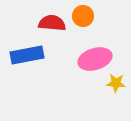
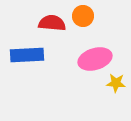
blue rectangle: rotated 8 degrees clockwise
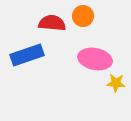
blue rectangle: rotated 16 degrees counterclockwise
pink ellipse: rotated 28 degrees clockwise
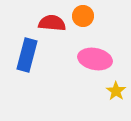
blue rectangle: rotated 56 degrees counterclockwise
yellow star: moved 8 px down; rotated 30 degrees clockwise
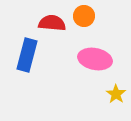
orange circle: moved 1 px right
yellow star: moved 3 px down
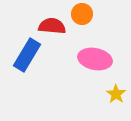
orange circle: moved 2 px left, 2 px up
red semicircle: moved 3 px down
blue rectangle: rotated 16 degrees clockwise
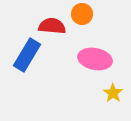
yellow star: moved 3 px left, 1 px up
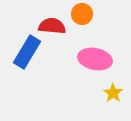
blue rectangle: moved 3 px up
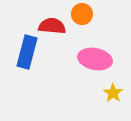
blue rectangle: rotated 16 degrees counterclockwise
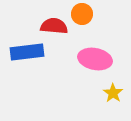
red semicircle: moved 2 px right
blue rectangle: rotated 68 degrees clockwise
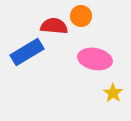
orange circle: moved 1 px left, 2 px down
blue rectangle: rotated 24 degrees counterclockwise
